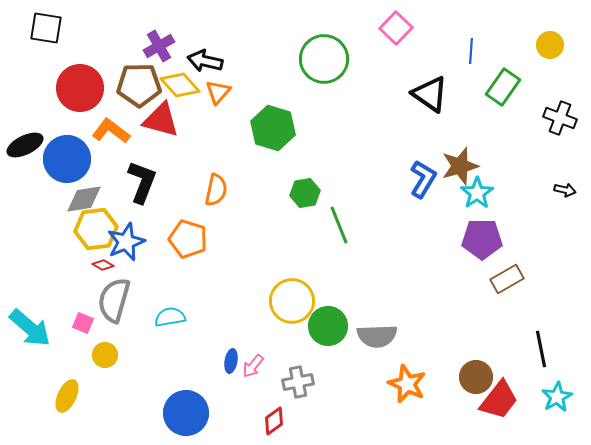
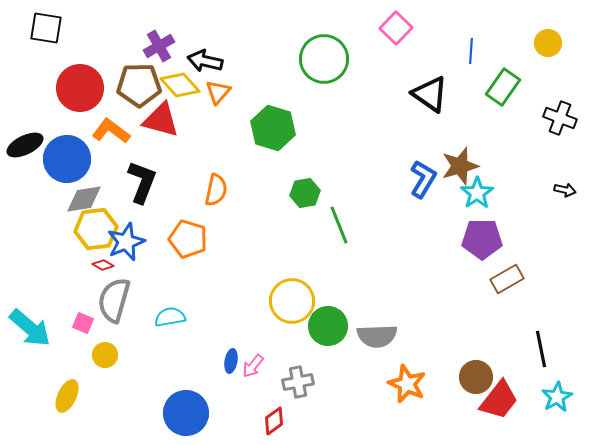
yellow circle at (550, 45): moved 2 px left, 2 px up
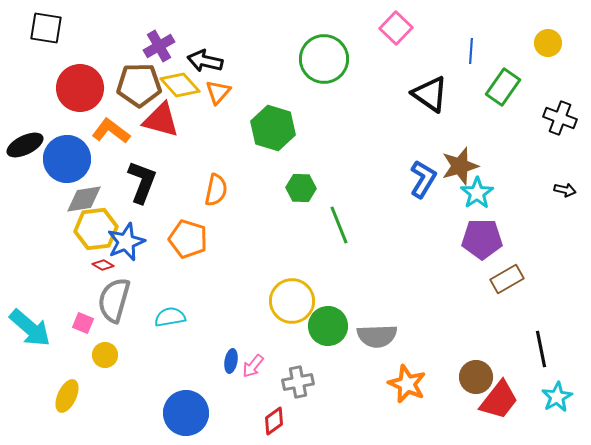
green hexagon at (305, 193): moved 4 px left, 5 px up; rotated 12 degrees clockwise
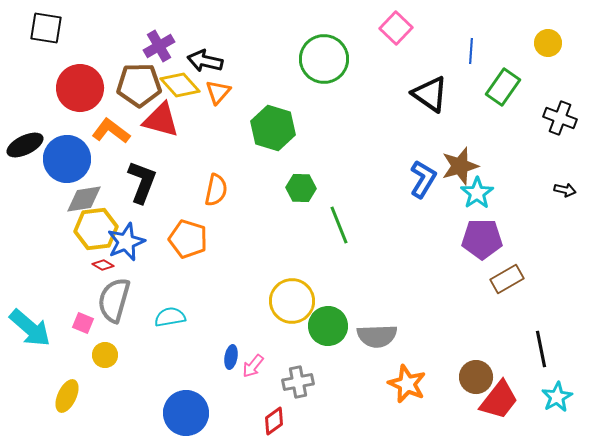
blue ellipse at (231, 361): moved 4 px up
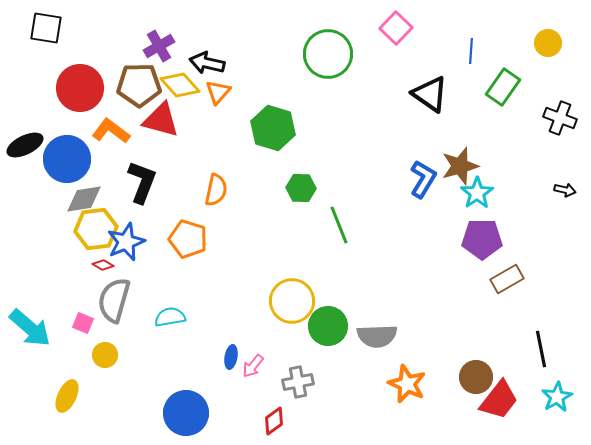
green circle at (324, 59): moved 4 px right, 5 px up
black arrow at (205, 61): moved 2 px right, 2 px down
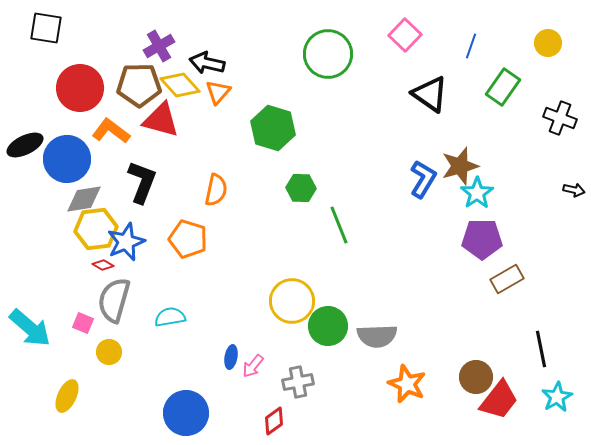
pink square at (396, 28): moved 9 px right, 7 px down
blue line at (471, 51): moved 5 px up; rotated 15 degrees clockwise
black arrow at (565, 190): moved 9 px right
yellow circle at (105, 355): moved 4 px right, 3 px up
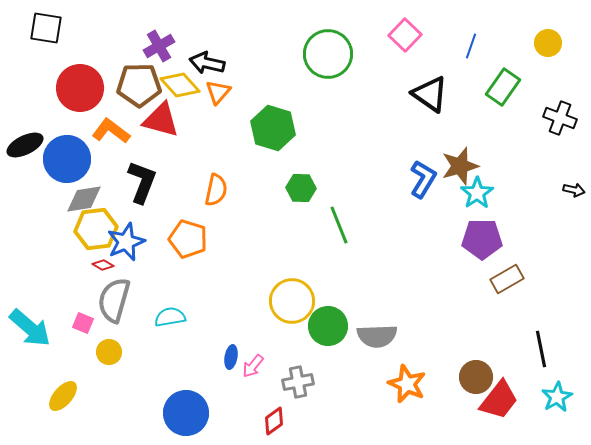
yellow ellipse at (67, 396): moved 4 px left; rotated 16 degrees clockwise
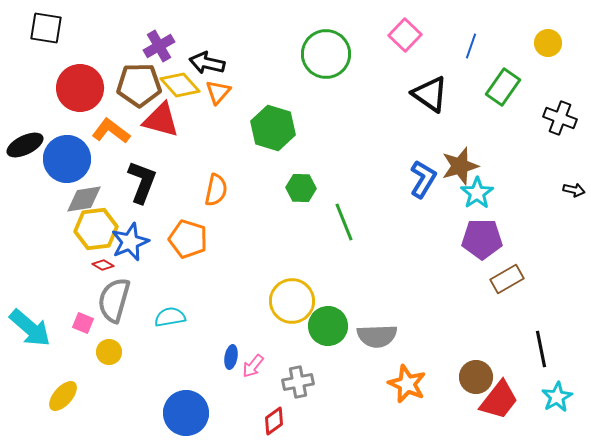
green circle at (328, 54): moved 2 px left
green line at (339, 225): moved 5 px right, 3 px up
blue star at (126, 242): moved 4 px right
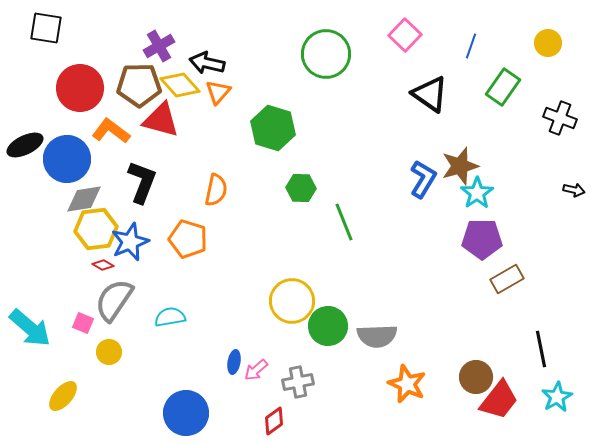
gray semicircle at (114, 300): rotated 18 degrees clockwise
blue ellipse at (231, 357): moved 3 px right, 5 px down
pink arrow at (253, 366): moved 3 px right, 4 px down; rotated 10 degrees clockwise
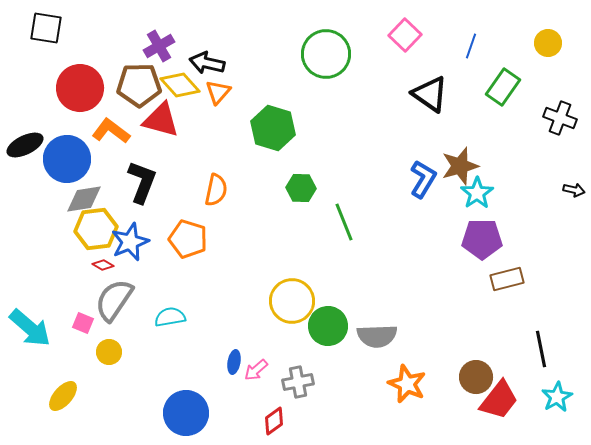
brown rectangle at (507, 279): rotated 16 degrees clockwise
